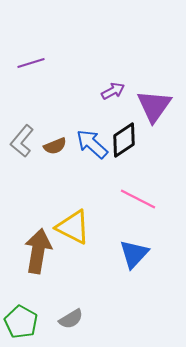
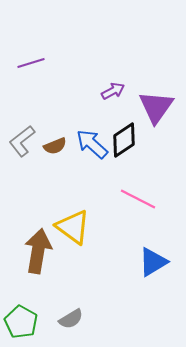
purple triangle: moved 2 px right, 1 px down
gray L-shape: rotated 12 degrees clockwise
yellow triangle: rotated 9 degrees clockwise
blue triangle: moved 19 px right, 8 px down; rotated 16 degrees clockwise
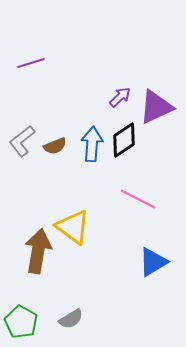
purple arrow: moved 7 px right, 6 px down; rotated 15 degrees counterclockwise
purple triangle: rotated 30 degrees clockwise
blue arrow: rotated 52 degrees clockwise
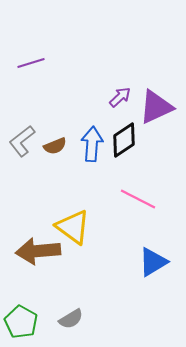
brown arrow: rotated 105 degrees counterclockwise
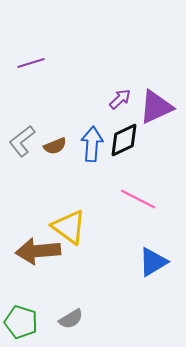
purple arrow: moved 2 px down
black diamond: rotated 9 degrees clockwise
yellow triangle: moved 4 px left
green pentagon: rotated 12 degrees counterclockwise
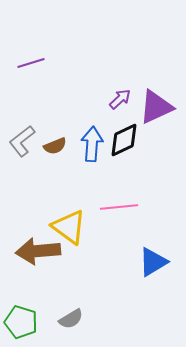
pink line: moved 19 px left, 8 px down; rotated 33 degrees counterclockwise
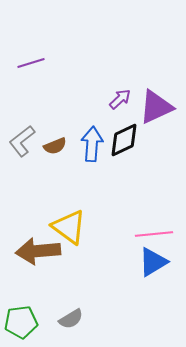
pink line: moved 35 px right, 27 px down
green pentagon: rotated 24 degrees counterclockwise
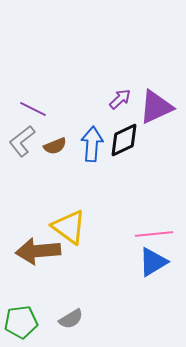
purple line: moved 2 px right, 46 px down; rotated 44 degrees clockwise
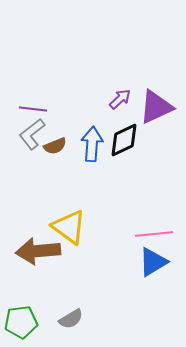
purple line: rotated 20 degrees counterclockwise
gray L-shape: moved 10 px right, 7 px up
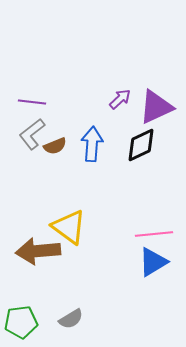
purple line: moved 1 px left, 7 px up
black diamond: moved 17 px right, 5 px down
